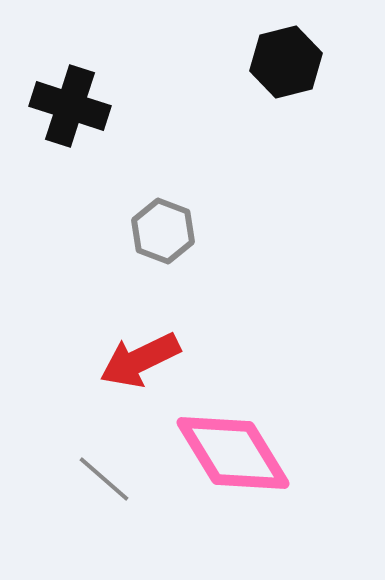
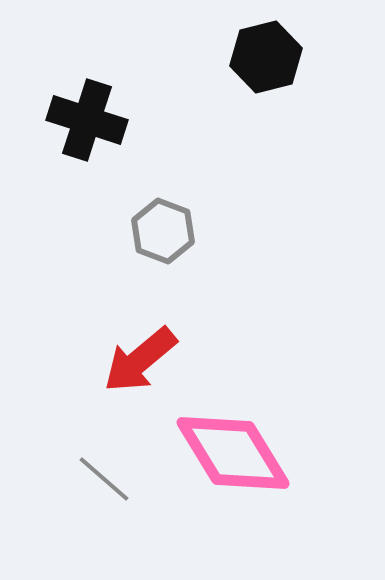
black hexagon: moved 20 px left, 5 px up
black cross: moved 17 px right, 14 px down
red arrow: rotated 14 degrees counterclockwise
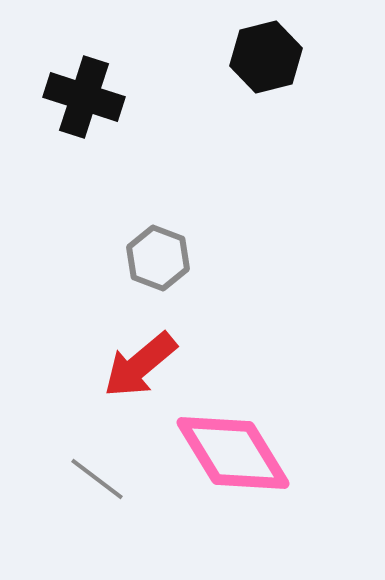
black cross: moved 3 px left, 23 px up
gray hexagon: moved 5 px left, 27 px down
red arrow: moved 5 px down
gray line: moved 7 px left; rotated 4 degrees counterclockwise
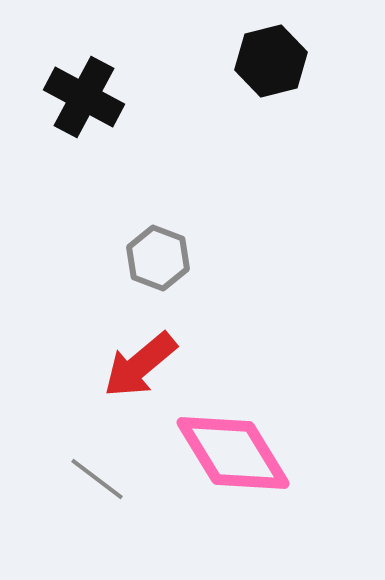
black hexagon: moved 5 px right, 4 px down
black cross: rotated 10 degrees clockwise
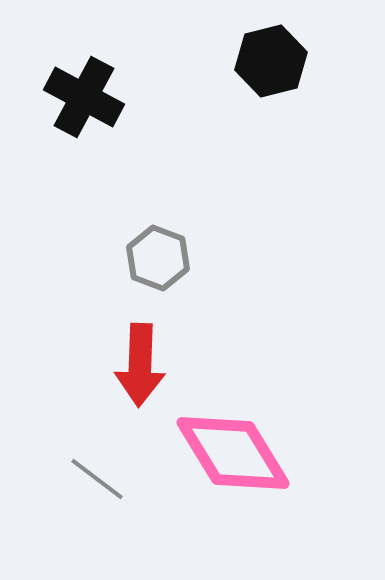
red arrow: rotated 48 degrees counterclockwise
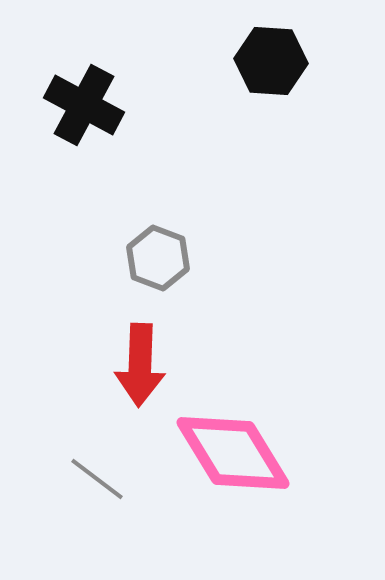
black hexagon: rotated 18 degrees clockwise
black cross: moved 8 px down
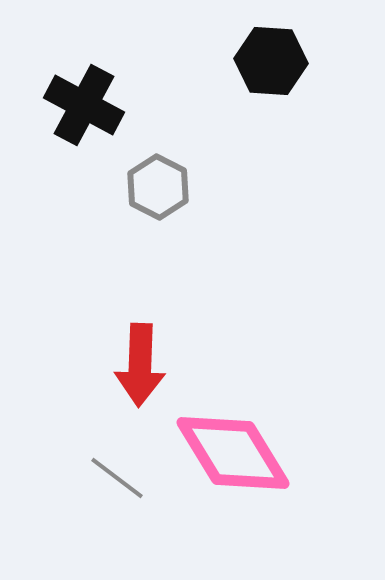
gray hexagon: moved 71 px up; rotated 6 degrees clockwise
gray line: moved 20 px right, 1 px up
